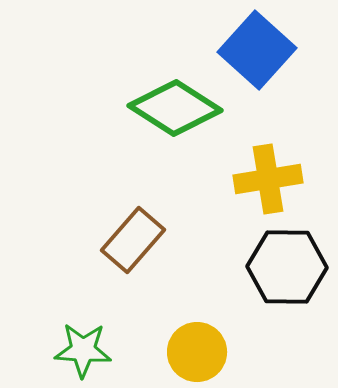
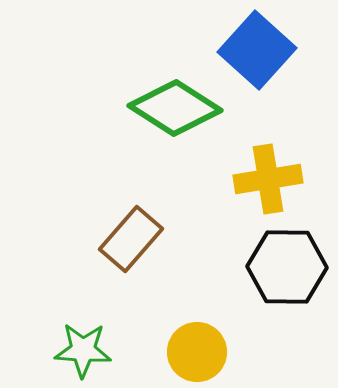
brown rectangle: moved 2 px left, 1 px up
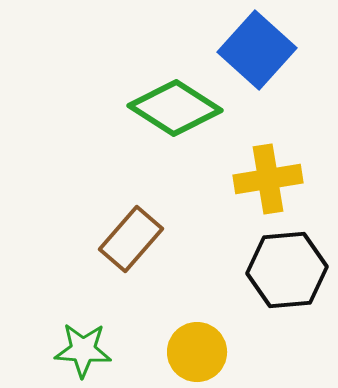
black hexagon: moved 3 px down; rotated 6 degrees counterclockwise
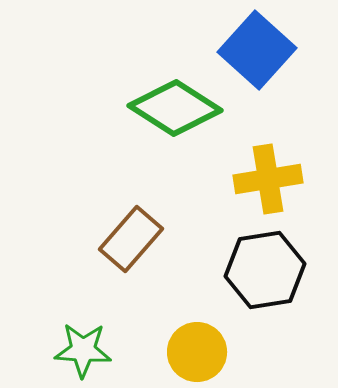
black hexagon: moved 22 px left; rotated 4 degrees counterclockwise
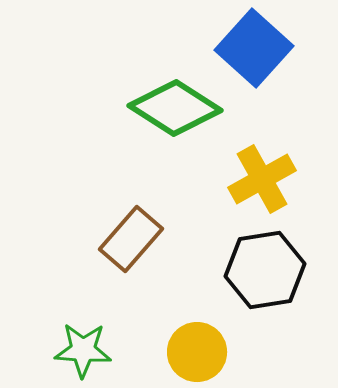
blue square: moved 3 px left, 2 px up
yellow cross: moved 6 px left; rotated 20 degrees counterclockwise
